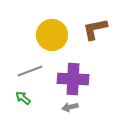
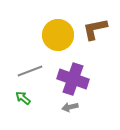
yellow circle: moved 6 px right
purple cross: rotated 16 degrees clockwise
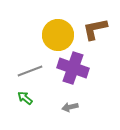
purple cross: moved 11 px up
green arrow: moved 2 px right
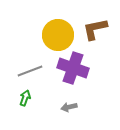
green arrow: rotated 70 degrees clockwise
gray arrow: moved 1 px left
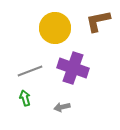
brown L-shape: moved 3 px right, 8 px up
yellow circle: moved 3 px left, 7 px up
green arrow: rotated 35 degrees counterclockwise
gray arrow: moved 7 px left
